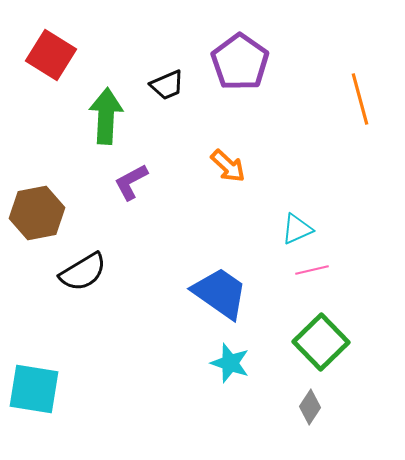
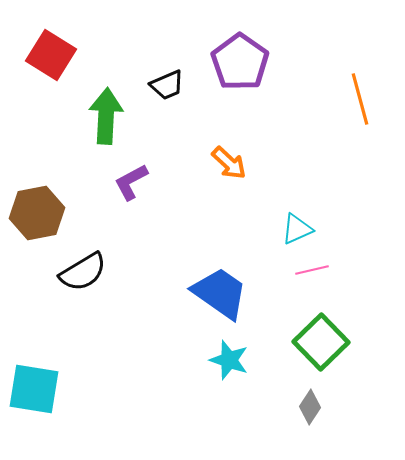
orange arrow: moved 1 px right, 3 px up
cyan star: moved 1 px left, 3 px up
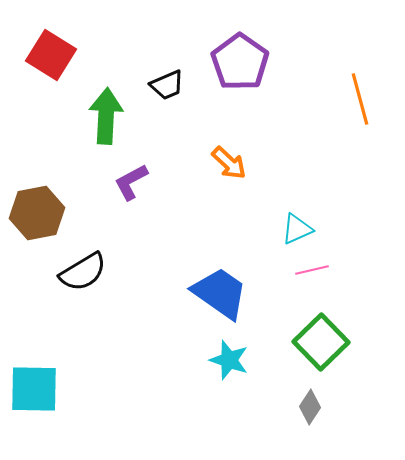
cyan square: rotated 8 degrees counterclockwise
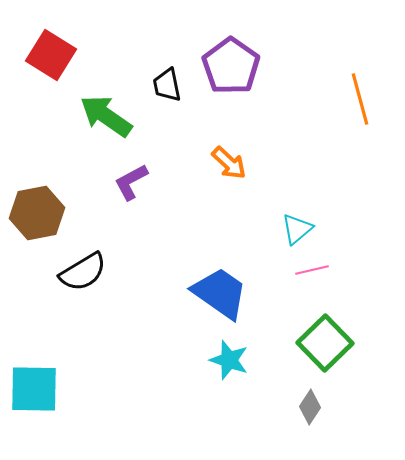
purple pentagon: moved 9 px left, 4 px down
black trapezoid: rotated 102 degrees clockwise
green arrow: rotated 58 degrees counterclockwise
cyan triangle: rotated 16 degrees counterclockwise
green square: moved 4 px right, 1 px down
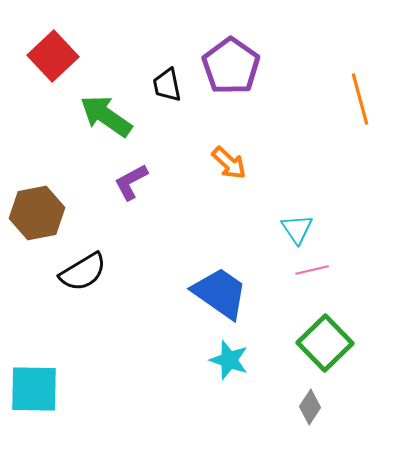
red square: moved 2 px right, 1 px down; rotated 15 degrees clockwise
cyan triangle: rotated 24 degrees counterclockwise
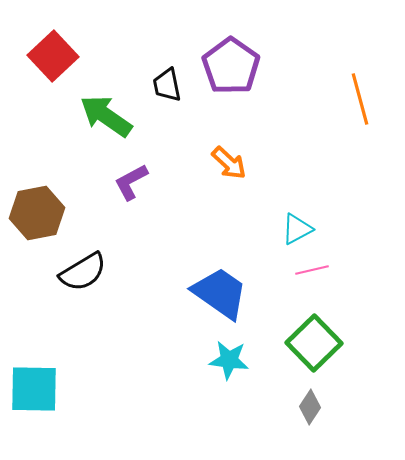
cyan triangle: rotated 36 degrees clockwise
green square: moved 11 px left
cyan star: rotated 12 degrees counterclockwise
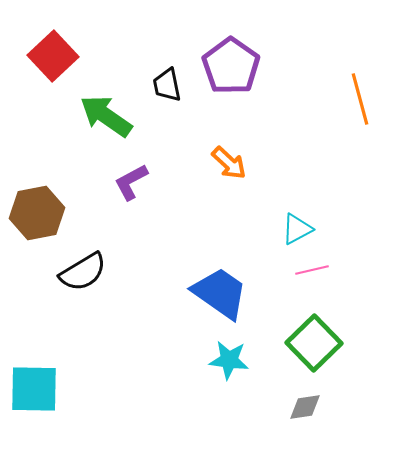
gray diamond: moved 5 px left; rotated 48 degrees clockwise
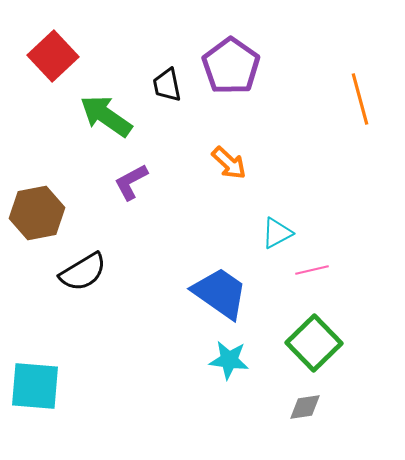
cyan triangle: moved 20 px left, 4 px down
cyan square: moved 1 px right, 3 px up; rotated 4 degrees clockwise
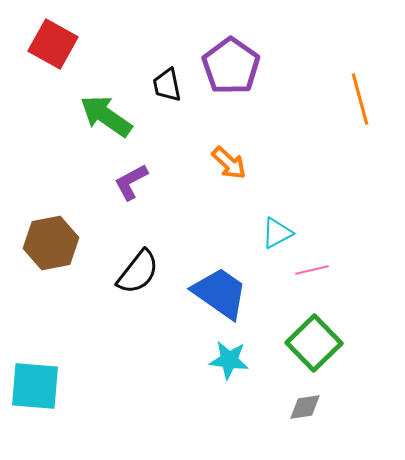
red square: moved 12 px up; rotated 18 degrees counterclockwise
brown hexagon: moved 14 px right, 30 px down
black semicircle: moved 55 px right; rotated 21 degrees counterclockwise
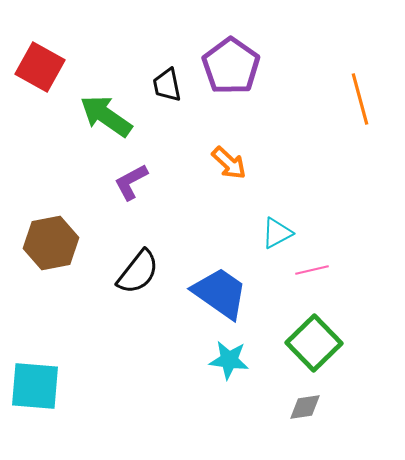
red square: moved 13 px left, 23 px down
